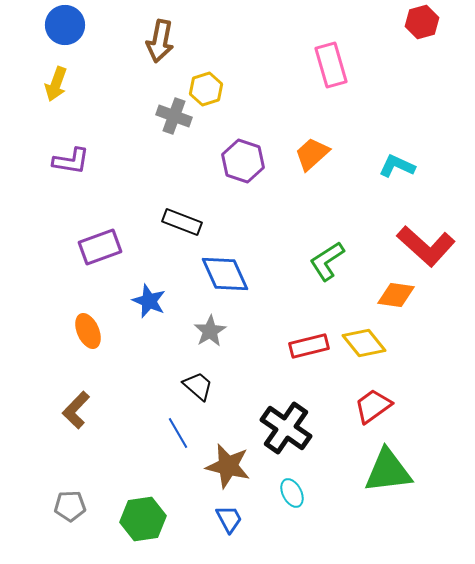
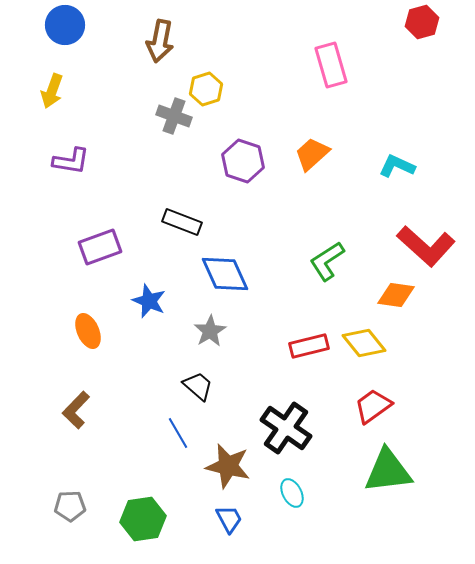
yellow arrow: moved 4 px left, 7 px down
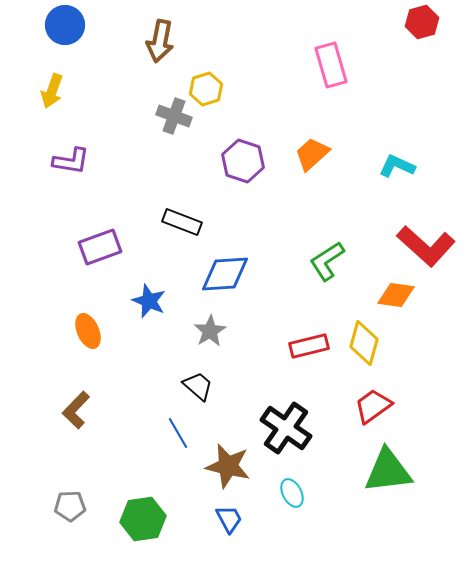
blue diamond: rotated 69 degrees counterclockwise
yellow diamond: rotated 54 degrees clockwise
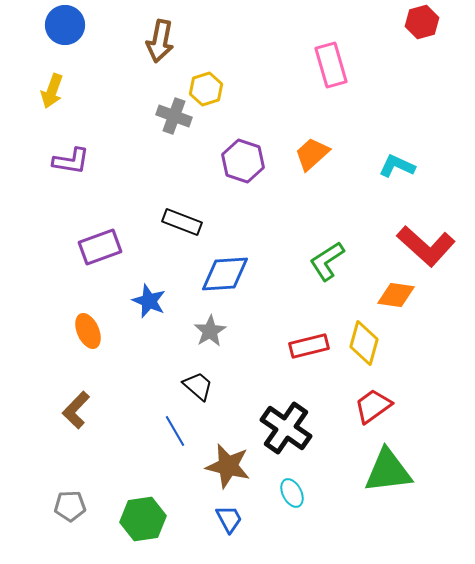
blue line: moved 3 px left, 2 px up
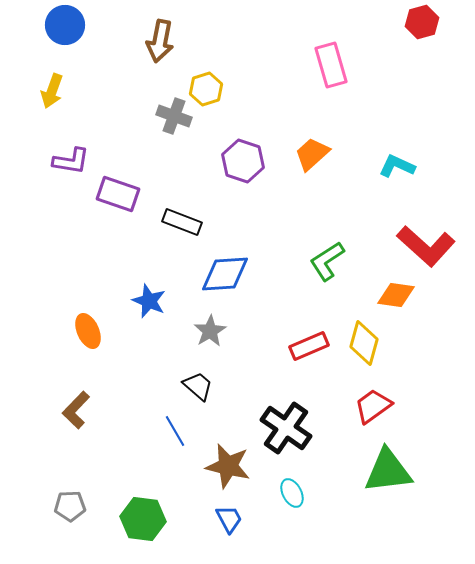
purple rectangle: moved 18 px right, 53 px up; rotated 39 degrees clockwise
red rectangle: rotated 9 degrees counterclockwise
green hexagon: rotated 15 degrees clockwise
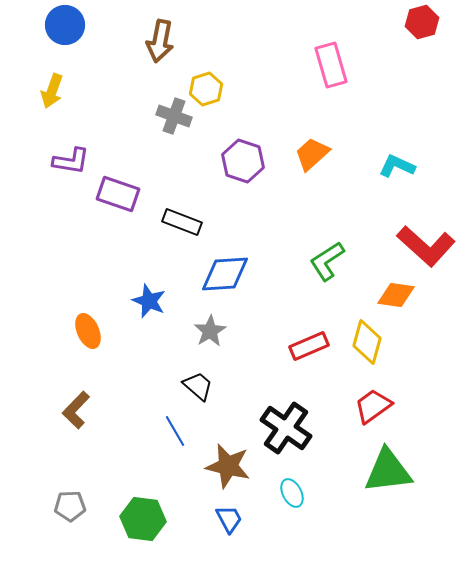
yellow diamond: moved 3 px right, 1 px up
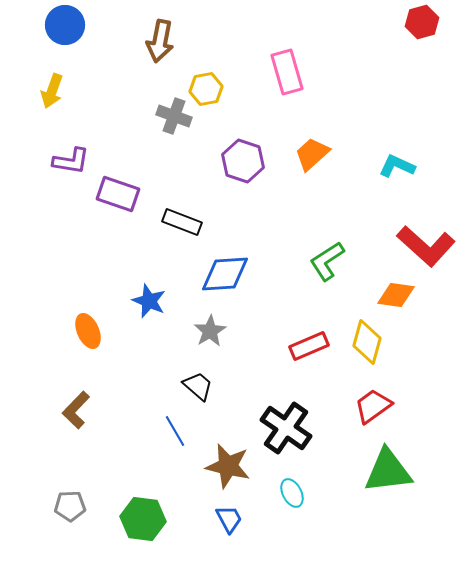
pink rectangle: moved 44 px left, 7 px down
yellow hexagon: rotated 8 degrees clockwise
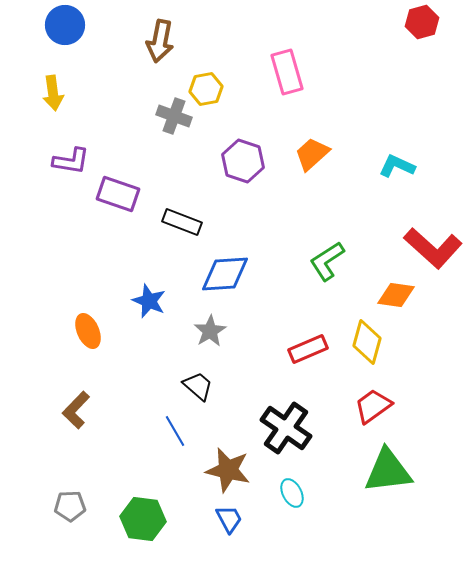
yellow arrow: moved 1 px right, 2 px down; rotated 28 degrees counterclockwise
red L-shape: moved 7 px right, 2 px down
red rectangle: moved 1 px left, 3 px down
brown star: moved 4 px down
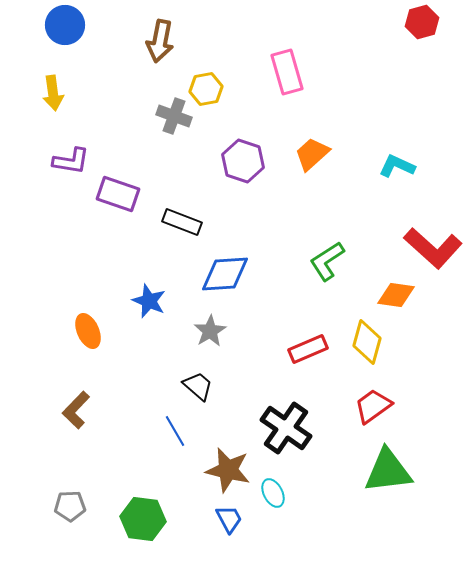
cyan ellipse: moved 19 px left
